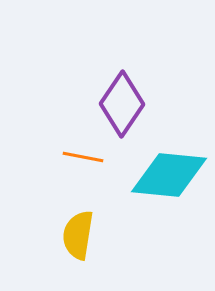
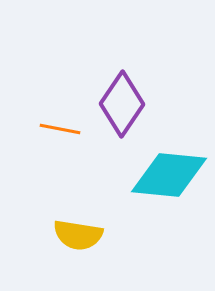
orange line: moved 23 px left, 28 px up
yellow semicircle: rotated 90 degrees counterclockwise
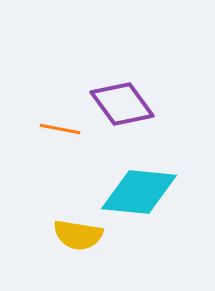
purple diamond: rotated 70 degrees counterclockwise
cyan diamond: moved 30 px left, 17 px down
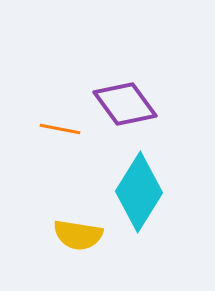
purple diamond: moved 3 px right
cyan diamond: rotated 64 degrees counterclockwise
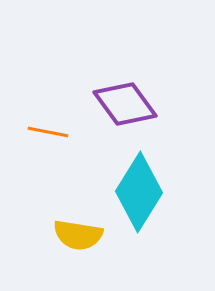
orange line: moved 12 px left, 3 px down
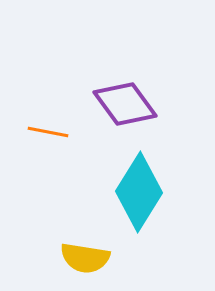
yellow semicircle: moved 7 px right, 23 px down
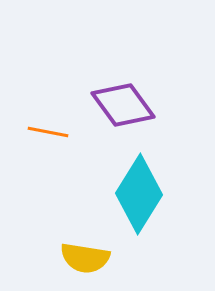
purple diamond: moved 2 px left, 1 px down
cyan diamond: moved 2 px down
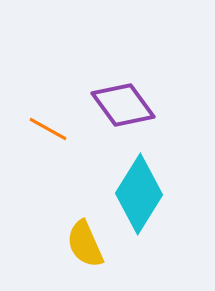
orange line: moved 3 px up; rotated 18 degrees clockwise
yellow semicircle: moved 14 px up; rotated 57 degrees clockwise
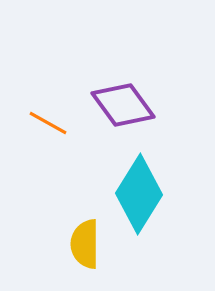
orange line: moved 6 px up
yellow semicircle: rotated 24 degrees clockwise
